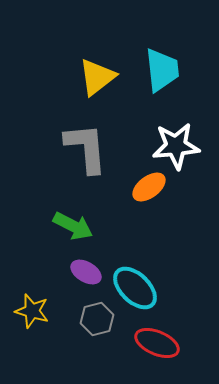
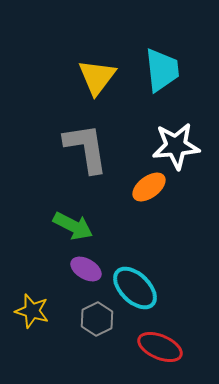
yellow triangle: rotated 15 degrees counterclockwise
gray L-shape: rotated 4 degrees counterclockwise
purple ellipse: moved 3 px up
gray hexagon: rotated 12 degrees counterclockwise
red ellipse: moved 3 px right, 4 px down
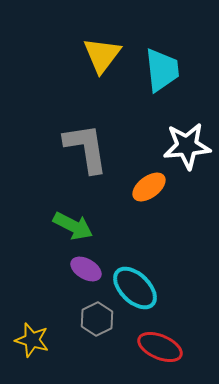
yellow triangle: moved 5 px right, 22 px up
white star: moved 11 px right
yellow star: moved 29 px down
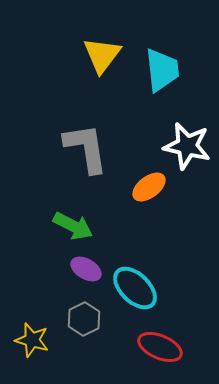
white star: rotated 18 degrees clockwise
gray hexagon: moved 13 px left
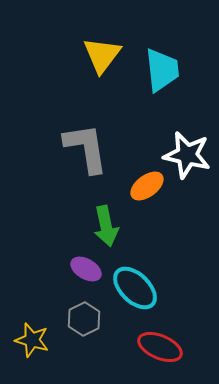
white star: moved 9 px down
orange ellipse: moved 2 px left, 1 px up
green arrow: moved 33 px right; rotated 51 degrees clockwise
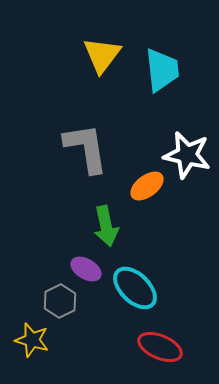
gray hexagon: moved 24 px left, 18 px up
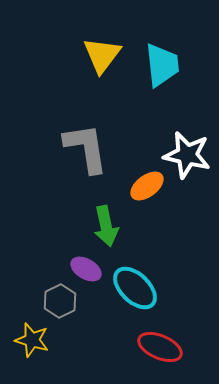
cyan trapezoid: moved 5 px up
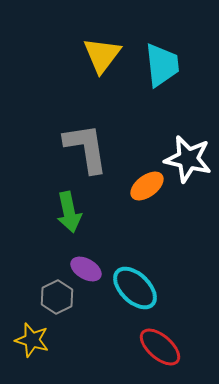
white star: moved 1 px right, 4 px down
green arrow: moved 37 px left, 14 px up
gray hexagon: moved 3 px left, 4 px up
red ellipse: rotated 18 degrees clockwise
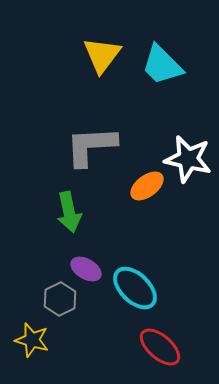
cyan trapezoid: rotated 141 degrees clockwise
gray L-shape: moved 5 px right, 2 px up; rotated 84 degrees counterclockwise
gray hexagon: moved 3 px right, 2 px down
